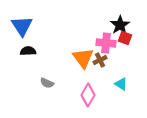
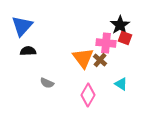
blue triangle: rotated 15 degrees clockwise
brown cross: rotated 24 degrees counterclockwise
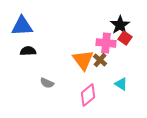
blue triangle: rotated 45 degrees clockwise
red square: rotated 16 degrees clockwise
orange triangle: moved 2 px down
pink diamond: rotated 20 degrees clockwise
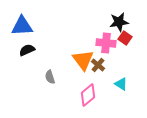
black star: moved 1 px left, 3 px up; rotated 24 degrees clockwise
black semicircle: moved 1 px left, 1 px up; rotated 21 degrees counterclockwise
brown cross: moved 2 px left, 5 px down
gray semicircle: moved 3 px right, 6 px up; rotated 48 degrees clockwise
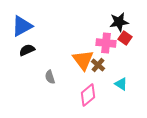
blue triangle: rotated 25 degrees counterclockwise
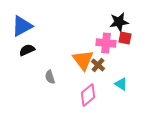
red square: rotated 24 degrees counterclockwise
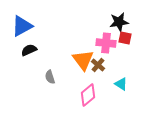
black semicircle: moved 2 px right
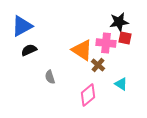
orange triangle: moved 1 px left, 10 px up; rotated 20 degrees counterclockwise
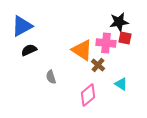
gray semicircle: moved 1 px right
